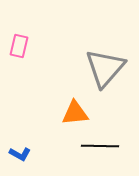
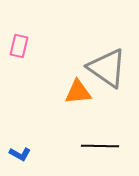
gray triangle: moved 2 px right; rotated 36 degrees counterclockwise
orange triangle: moved 3 px right, 21 px up
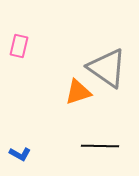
orange triangle: rotated 12 degrees counterclockwise
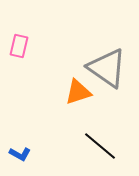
black line: rotated 39 degrees clockwise
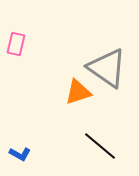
pink rectangle: moved 3 px left, 2 px up
